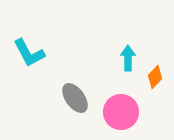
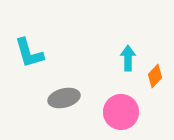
cyan L-shape: rotated 12 degrees clockwise
orange diamond: moved 1 px up
gray ellipse: moved 11 px left; rotated 68 degrees counterclockwise
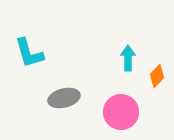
orange diamond: moved 2 px right
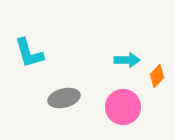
cyan arrow: moved 1 px left, 2 px down; rotated 90 degrees clockwise
pink circle: moved 2 px right, 5 px up
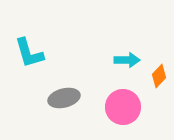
orange diamond: moved 2 px right
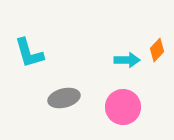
orange diamond: moved 2 px left, 26 px up
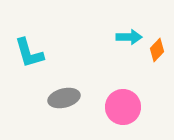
cyan arrow: moved 2 px right, 23 px up
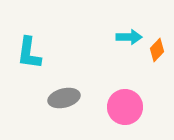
cyan L-shape: rotated 24 degrees clockwise
pink circle: moved 2 px right
